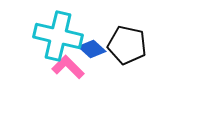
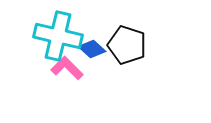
black pentagon: rotated 6 degrees clockwise
pink L-shape: moved 1 px left, 1 px down
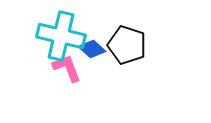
cyan cross: moved 3 px right
pink L-shape: rotated 24 degrees clockwise
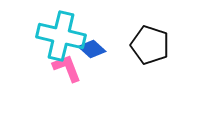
black pentagon: moved 23 px right
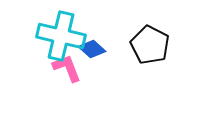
black pentagon: rotated 9 degrees clockwise
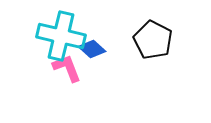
black pentagon: moved 3 px right, 5 px up
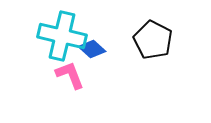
cyan cross: moved 1 px right
pink L-shape: moved 3 px right, 7 px down
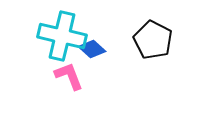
pink L-shape: moved 1 px left, 1 px down
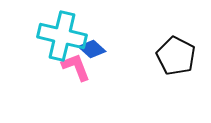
black pentagon: moved 23 px right, 16 px down
pink L-shape: moved 7 px right, 9 px up
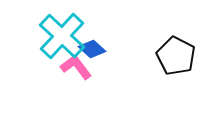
cyan cross: rotated 30 degrees clockwise
pink L-shape: rotated 16 degrees counterclockwise
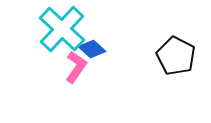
cyan cross: moved 7 px up
pink L-shape: rotated 72 degrees clockwise
